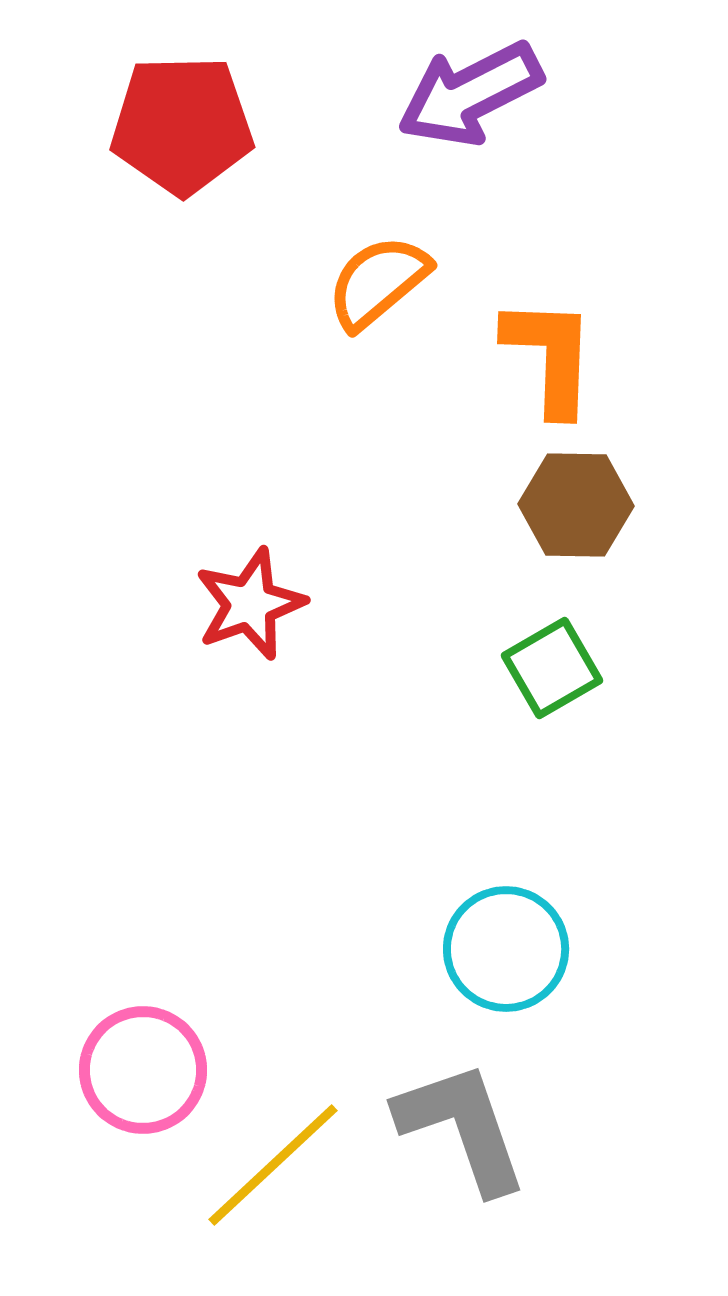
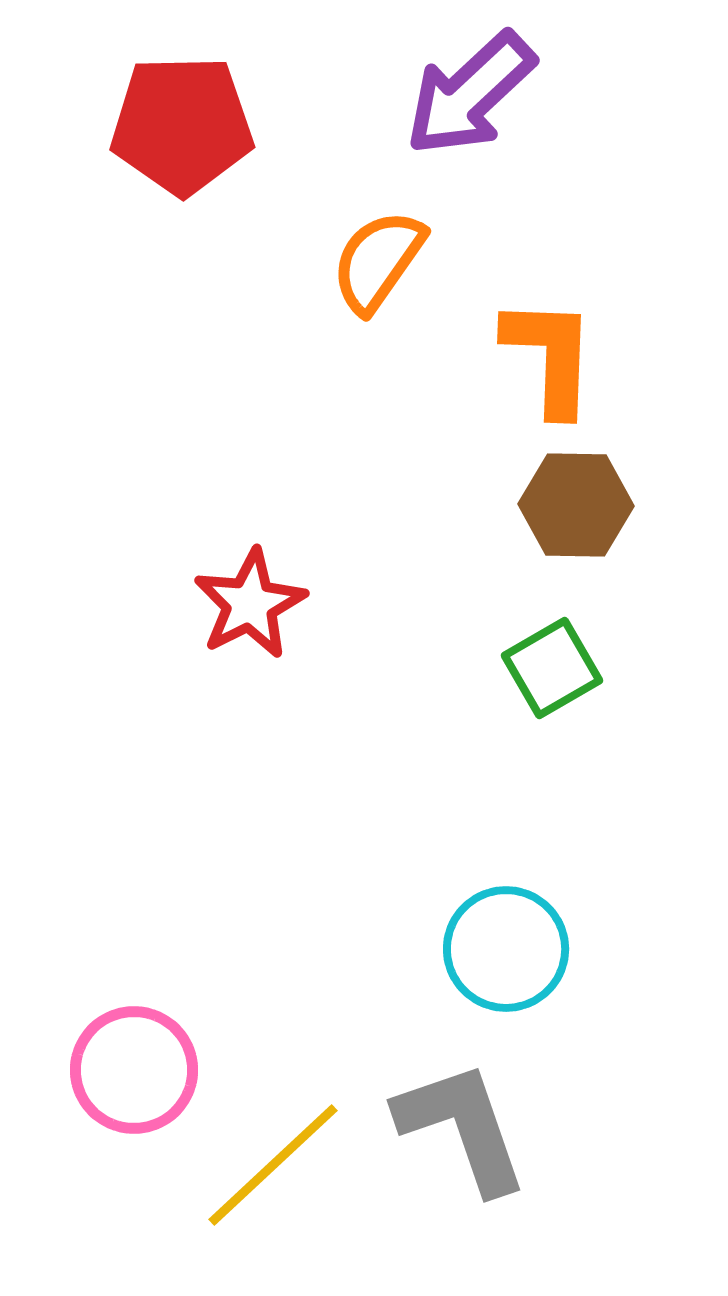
purple arrow: rotated 16 degrees counterclockwise
orange semicircle: moved 21 px up; rotated 15 degrees counterclockwise
red star: rotated 7 degrees counterclockwise
pink circle: moved 9 px left
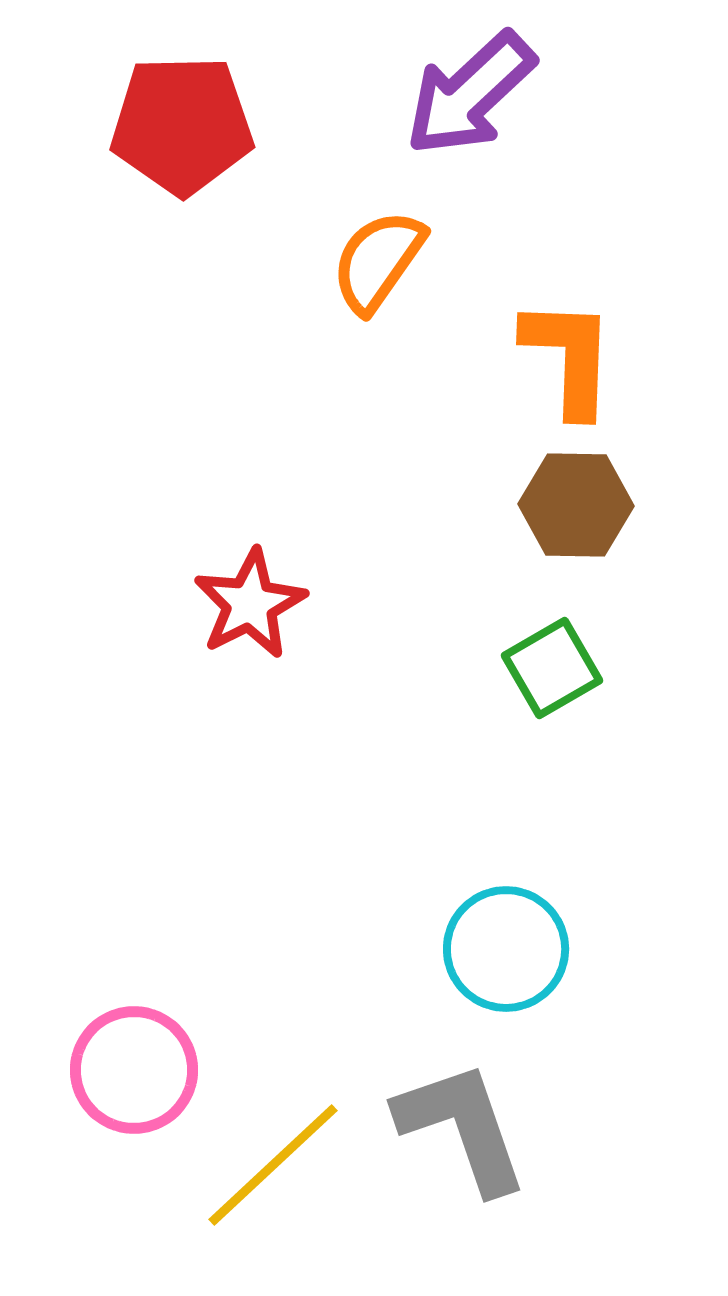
orange L-shape: moved 19 px right, 1 px down
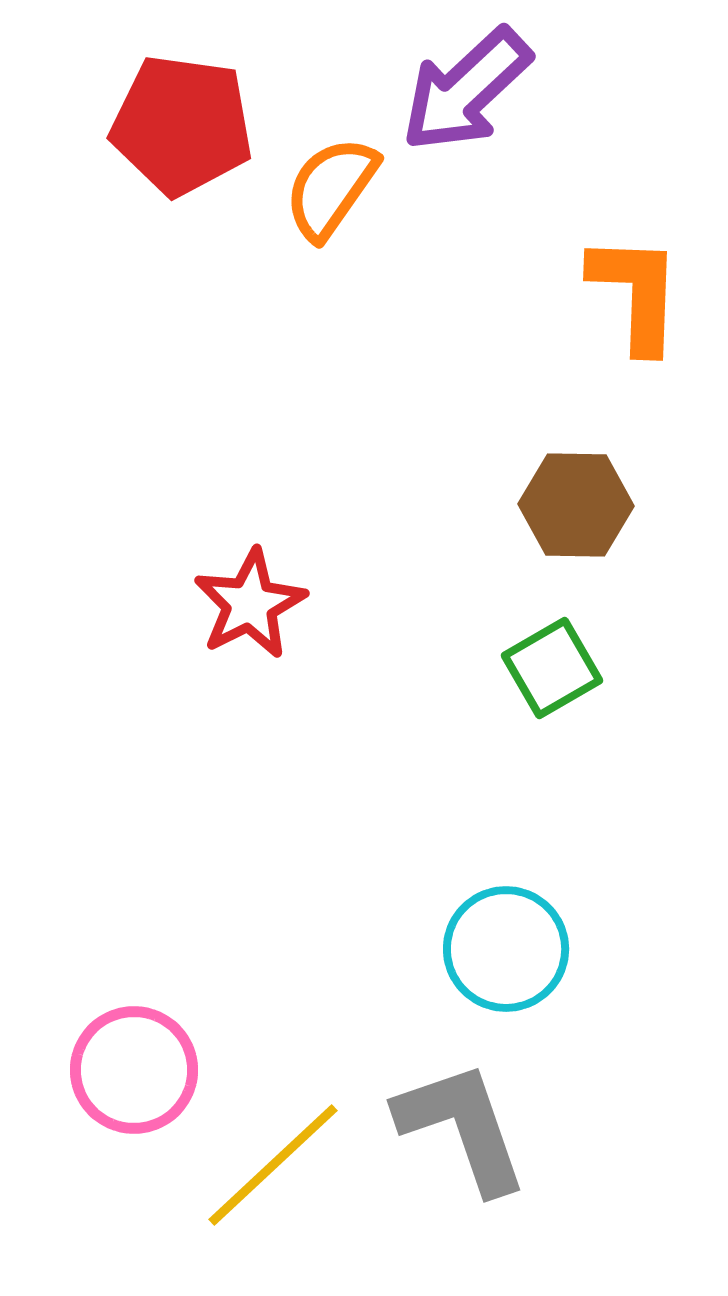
purple arrow: moved 4 px left, 4 px up
red pentagon: rotated 9 degrees clockwise
orange semicircle: moved 47 px left, 73 px up
orange L-shape: moved 67 px right, 64 px up
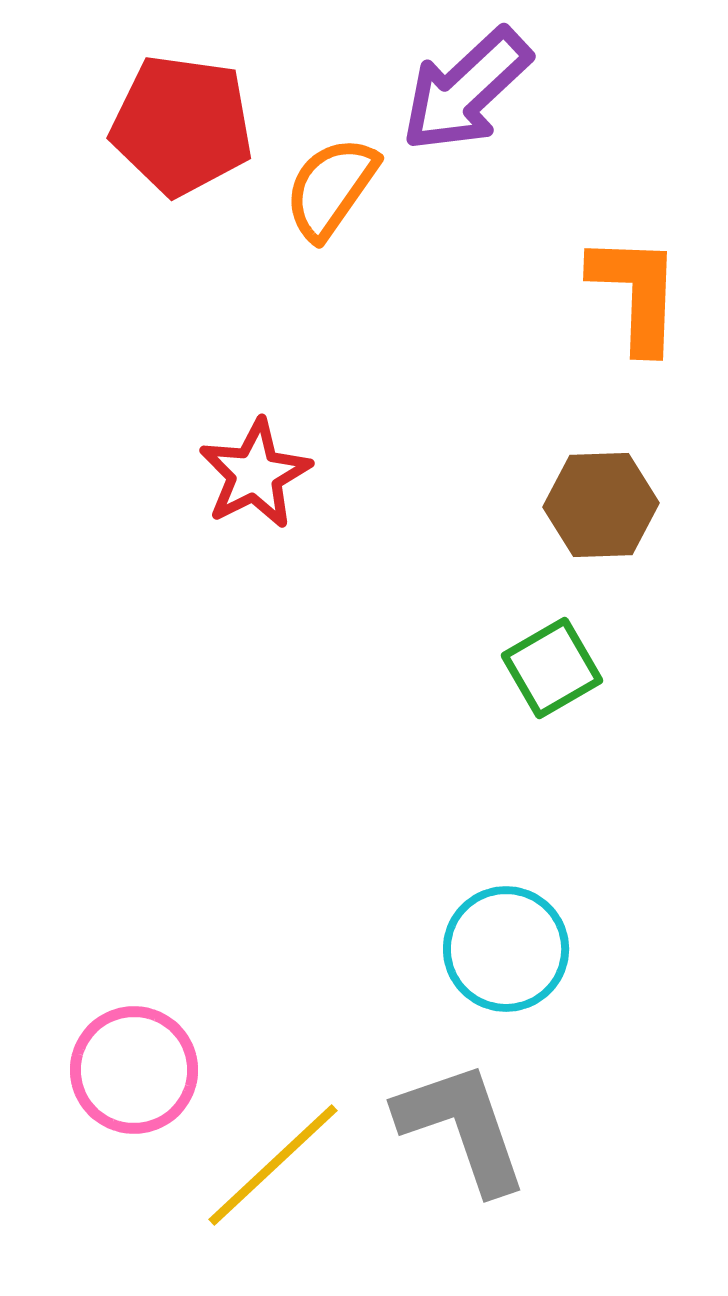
brown hexagon: moved 25 px right; rotated 3 degrees counterclockwise
red star: moved 5 px right, 130 px up
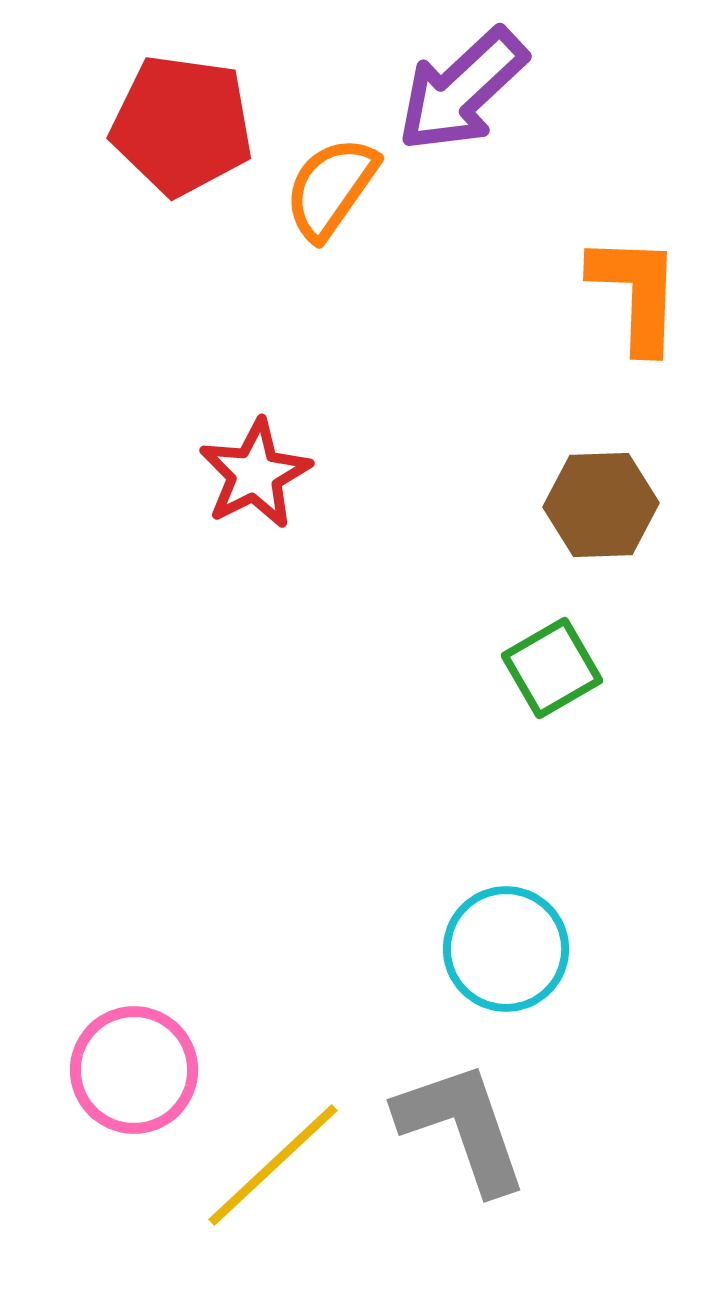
purple arrow: moved 4 px left
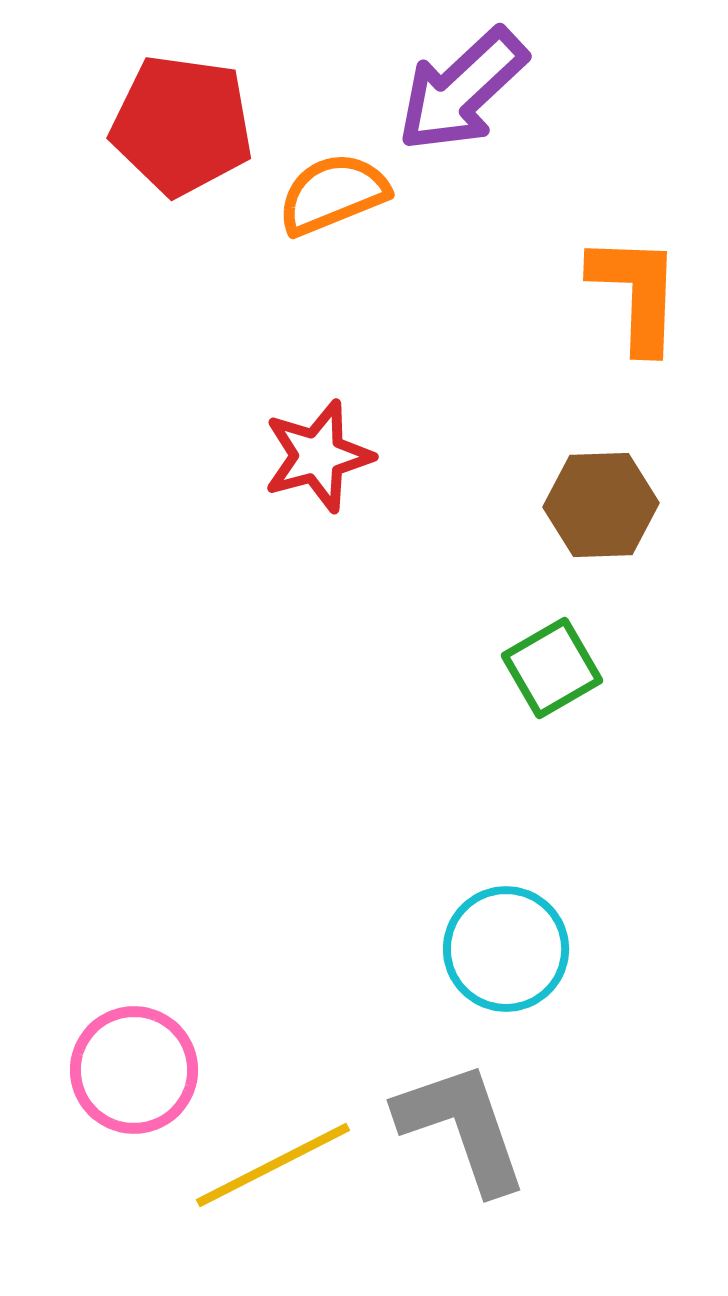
orange semicircle: moved 2 px right, 6 px down; rotated 33 degrees clockwise
red star: moved 63 px right, 18 px up; rotated 12 degrees clockwise
yellow line: rotated 16 degrees clockwise
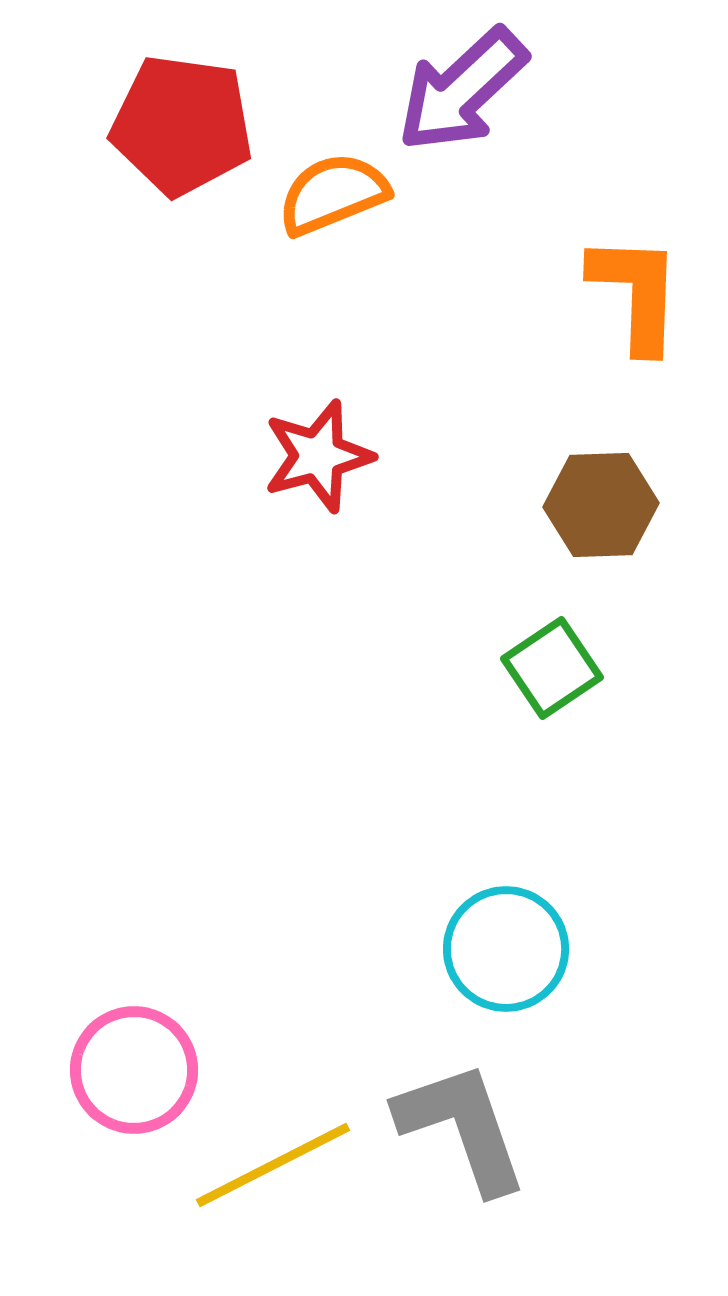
green square: rotated 4 degrees counterclockwise
